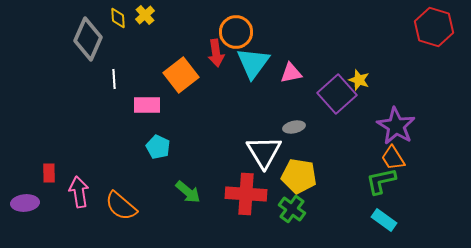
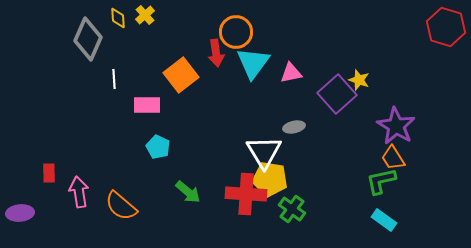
red hexagon: moved 12 px right
yellow pentagon: moved 29 px left, 3 px down
purple ellipse: moved 5 px left, 10 px down
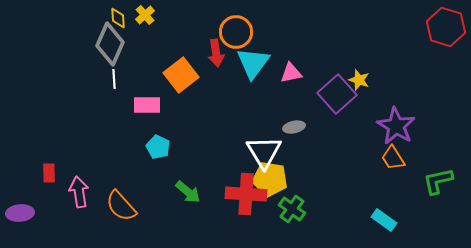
gray diamond: moved 22 px right, 5 px down
green L-shape: moved 57 px right
orange semicircle: rotated 8 degrees clockwise
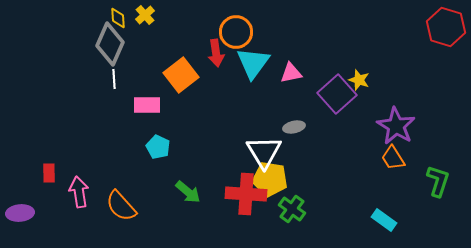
green L-shape: rotated 120 degrees clockwise
